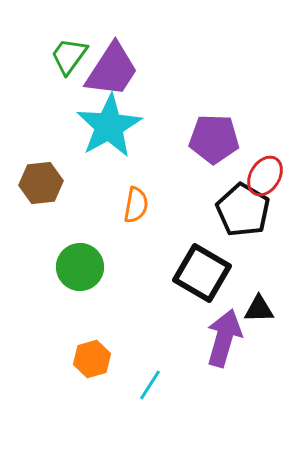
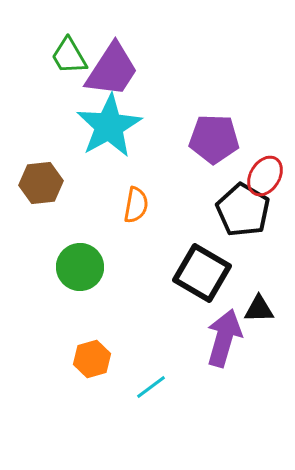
green trapezoid: rotated 66 degrees counterclockwise
cyan line: moved 1 px right, 2 px down; rotated 20 degrees clockwise
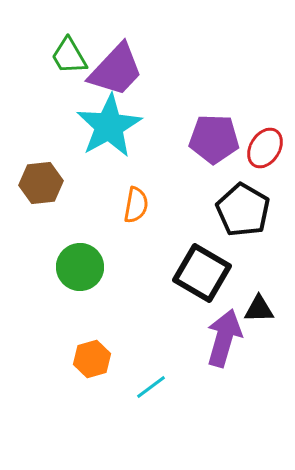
purple trapezoid: moved 4 px right; rotated 10 degrees clockwise
red ellipse: moved 28 px up
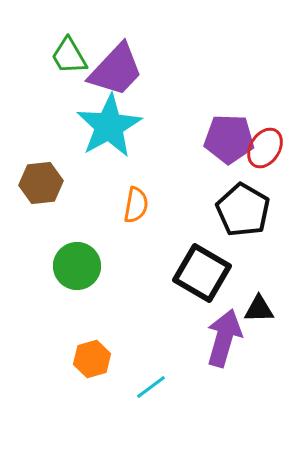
purple pentagon: moved 15 px right
green circle: moved 3 px left, 1 px up
